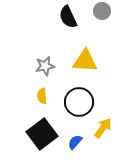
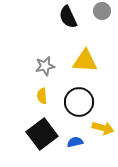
yellow arrow: rotated 70 degrees clockwise
blue semicircle: rotated 35 degrees clockwise
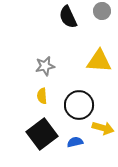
yellow triangle: moved 14 px right
black circle: moved 3 px down
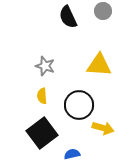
gray circle: moved 1 px right
yellow triangle: moved 4 px down
gray star: rotated 30 degrees clockwise
black square: moved 1 px up
blue semicircle: moved 3 px left, 12 px down
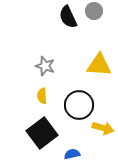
gray circle: moved 9 px left
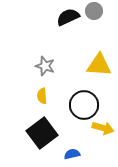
black semicircle: rotated 90 degrees clockwise
black circle: moved 5 px right
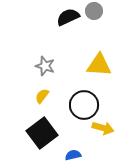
yellow semicircle: rotated 42 degrees clockwise
blue semicircle: moved 1 px right, 1 px down
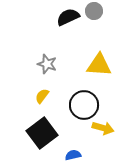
gray star: moved 2 px right, 2 px up
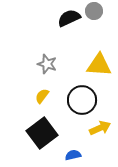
black semicircle: moved 1 px right, 1 px down
black circle: moved 2 px left, 5 px up
yellow arrow: moved 3 px left; rotated 40 degrees counterclockwise
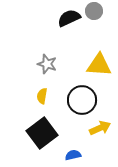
yellow semicircle: rotated 28 degrees counterclockwise
